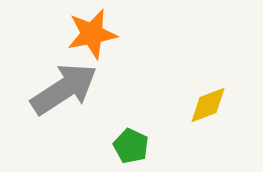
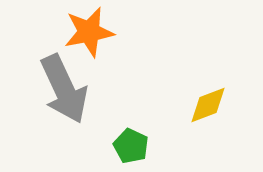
orange star: moved 3 px left, 2 px up
gray arrow: rotated 98 degrees clockwise
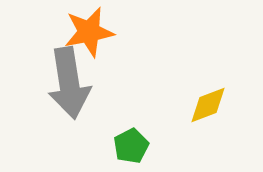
gray arrow: moved 5 px right, 6 px up; rotated 16 degrees clockwise
green pentagon: rotated 20 degrees clockwise
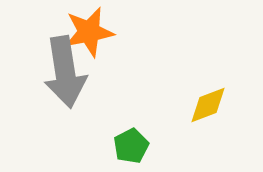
gray arrow: moved 4 px left, 11 px up
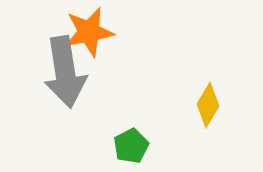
yellow diamond: rotated 39 degrees counterclockwise
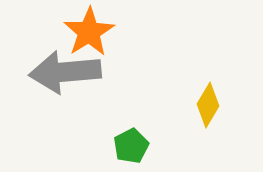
orange star: rotated 21 degrees counterclockwise
gray arrow: rotated 94 degrees clockwise
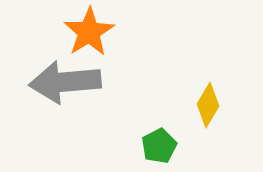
gray arrow: moved 10 px down
green pentagon: moved 28 px right
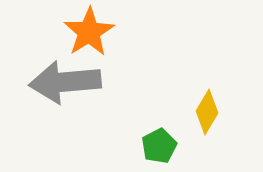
yellow diamond: moved 1 px left, 7 px down
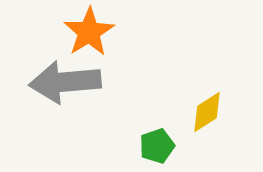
yellow diamond: rotated 27 degrees clockwise
green pentagon: moved 2 px left; rotated 8 degrees clockwise
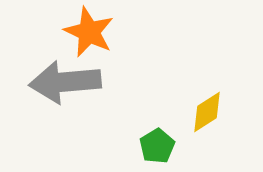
orange star: rotated 15 degrees counterclockwise
green pentagon: rotated 12 degrees counterclockwise
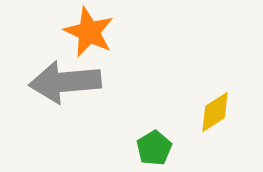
yellow diamond: moved 8 px right
green pentagon: moved 3 px left, 2 px down
